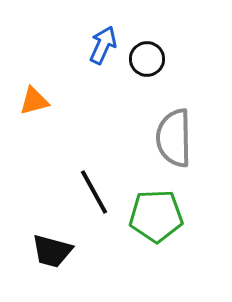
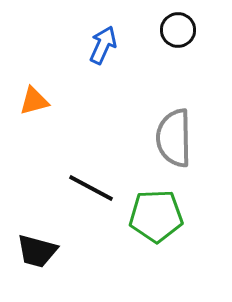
black circle: moved 31 px right, 29 px up
black line: moved 3 px left, 4 px up; rotated 33 degrees counterclockwise
black trapezoid: moved 15 px left
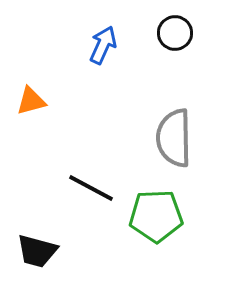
black circle: moved 3 px left, 3 px down
orange triangle: moved 3 px left
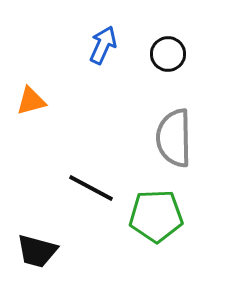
black circle: moved 7 px left, 21 px down
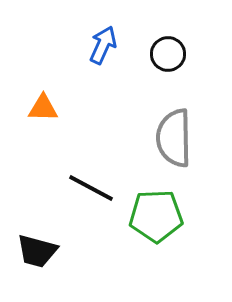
orange triangle: moved 12 px right, 7 px down; rotated 16 degrees clockwise
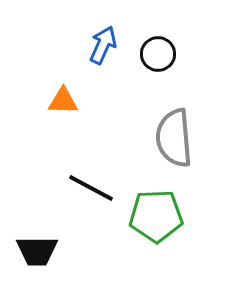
black circle: moved 10 px left
orange triangle: moved 20 px right, 7 px up
gray semicircle: rotated 4 degrees counterclockwise
black trapezoid: rotated 15 degrees counterclockwise
